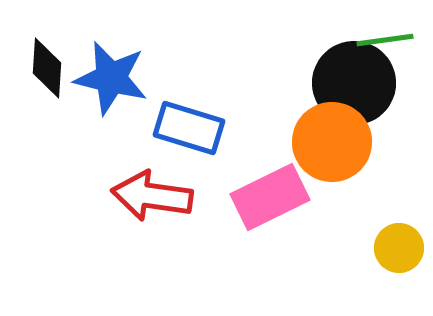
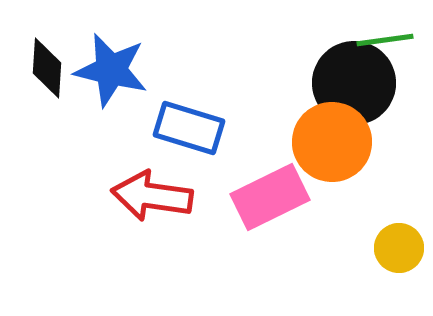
blue star: moved 8 px up
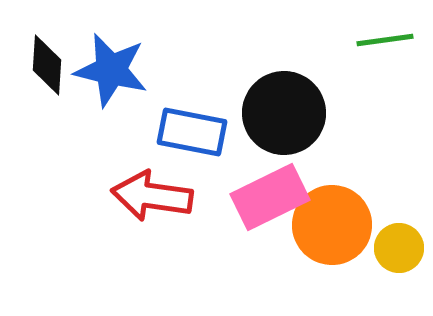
black diamond: moved 3 px up
black circle: moved 70 px left, 30 px down
blue rectangle: moved 3 px right, 4 px down; rotated 6 degrees counterclockwise
orange circle: moved 83 px down
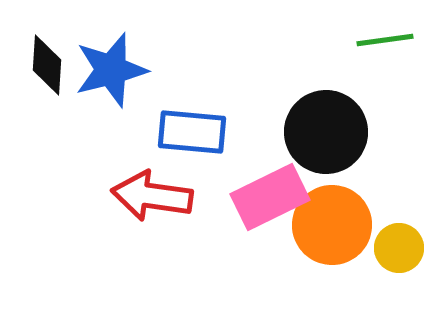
blue star: rotated 28 degrees counterclockwise
black circle: moved 42 px right, 19 px down
blue rectangle: rotated 6 degrees counterclockwise
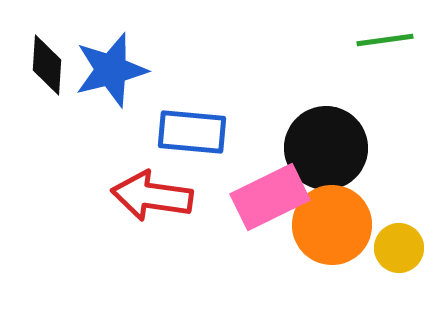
black circle: moved 16 px down
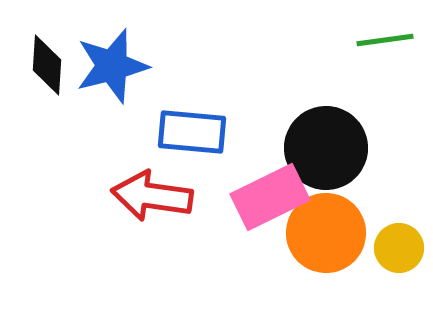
blue star: moved 1 px right, 4 px up
orange circle: moved 6 px left, 8 px down
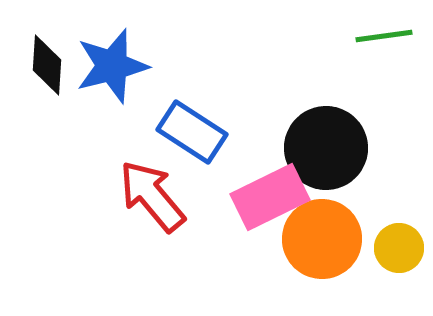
green line: moved 1 px left, 4 px up
blue rectangle: rotated 28 degrees clockwise
red arrow: rotated 42 degrees clockwise
orange circle: moved 4 px left, 6 px down
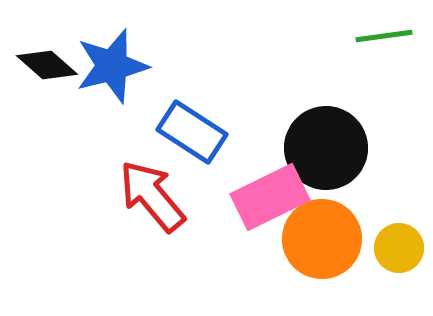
black diamond: rotated 52 degrees counterclockwise
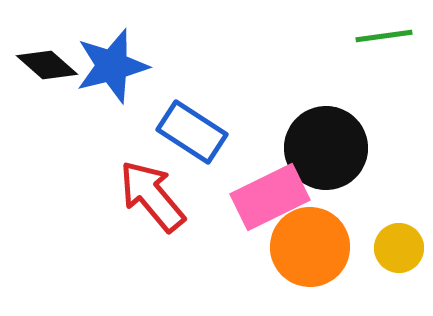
orange circle: moved 12 px left, 8 px down
